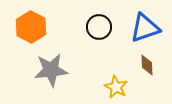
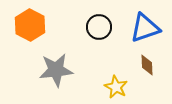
orange hexagon: moved 1 px left, 2 px up
gray star: moved 5 px right
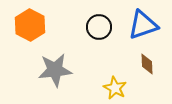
blue triangle: moved 2 px left, 3 px up
brown diamond: moved 1 px up
gray star: moved 1 px left
yellow star: moved 1 px left, 1 px down
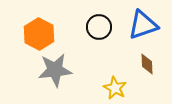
orange hexagon: moved 9 px right, 9 px down
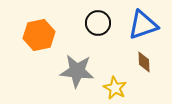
black circle: moved 1 px left, 4 px up
orange hexagon: moved 1 px down; rotated 20 degrees clockwise
brown diamond: moved 3 px left, 2 px up
gray star: moved 22 px right, 1 px down; rotated 12 degrees clockwise
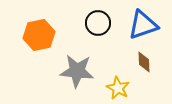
yellow star: moved 3 px right
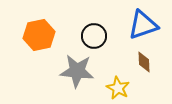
black circle: moved 4 px left, 13 px down
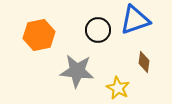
blue triangle: moved 8 px left, 5 px up
black circle: moved 4 px right, 6 px up
brown diamond: rotated 10 degrees clockwise
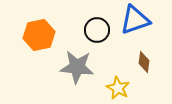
black circle: moved 1 px left
gray star: moved 4 px up
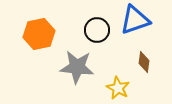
orange hexagon: moved 1 px up
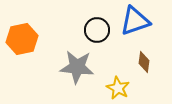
blue triangle: moved 1 px down
orange hexagon: moved 17 px left, 5 px down
